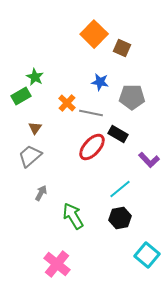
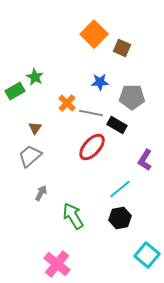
blue star: rotated 12 degrees counterclockwise
green rectangle: moved 6 px left, 5 px up
black rectangle: moved 1 px left, 9 px up
purple L-shape: moved 4 px left; rotated 75 degrees clockwise
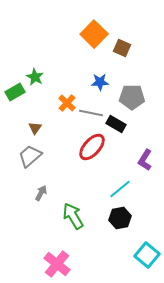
green rectangle: moved 1 px down
black rectangle: moved 1 px left, 1 px up
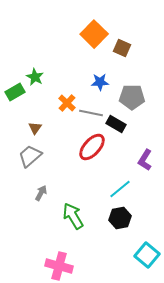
pink cross: moved 2 px right, 2 px down; rotated 24 degrees counterclockwise
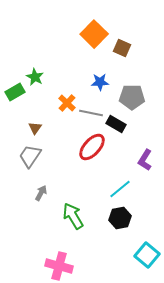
gray trapezoid: rotated 15 degrees counterclockwise
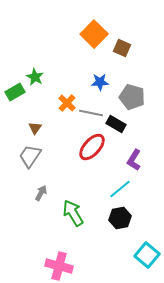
gray pentagon: rotated 15 degrees clockwise
purple L-shape: moved 11 px left
green arrow: moved 3 px up
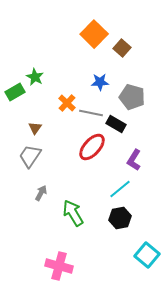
brown square: rotated 18 degrees clockwise
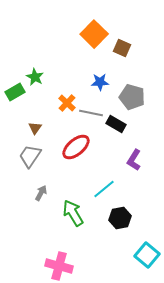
brown square: rotated 18 degrees counterclockwise
red ellipse: moved 16 px left; rotated 8 degrees clockwise
cyan line: moved 16 px left
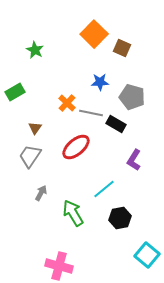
green star: moved 27 px up
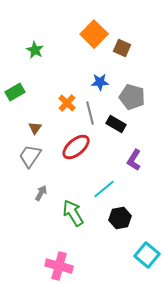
gray line: moved 1 px left; rotated 65 degrees clockwise
